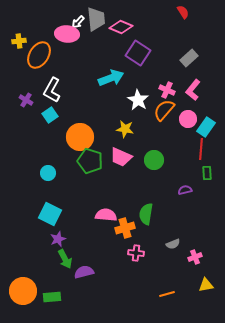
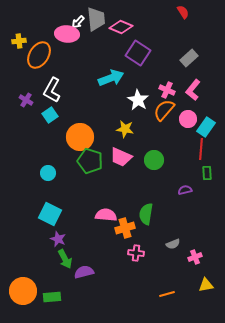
purple star at (58, 239): rotated 28 degrees counterclockwise
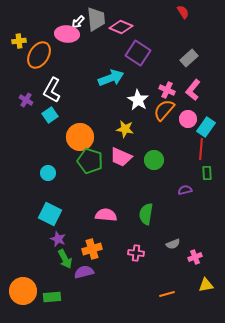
orange cross at (125, 228): moved 33 px left, 21 px down
